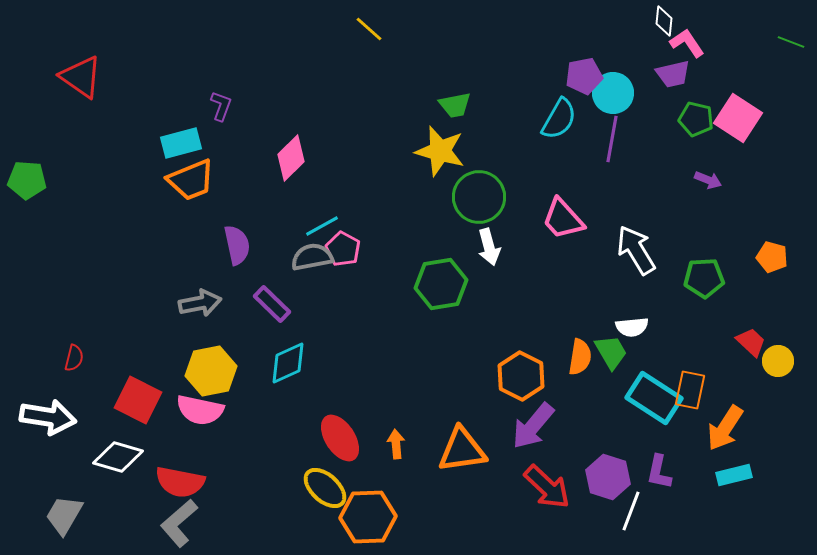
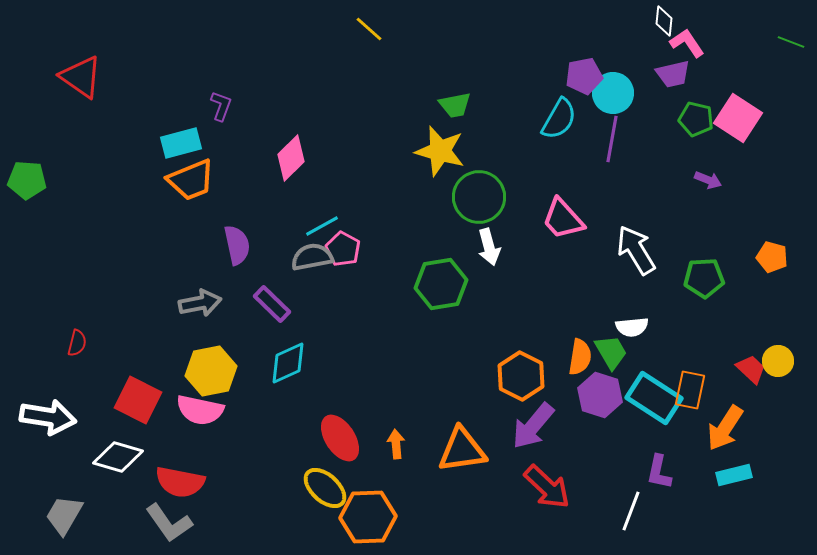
red trapezoid at (751, 342): moved 27 px down
red semicircle at (74, 358): moved 3 px right, 15 px up
purple hexagon at (608, 477): moved 8 px left, 82 px up
gray L-shape at (179, 523): moved 10 px left; rotated 84 degrees counterclockwise
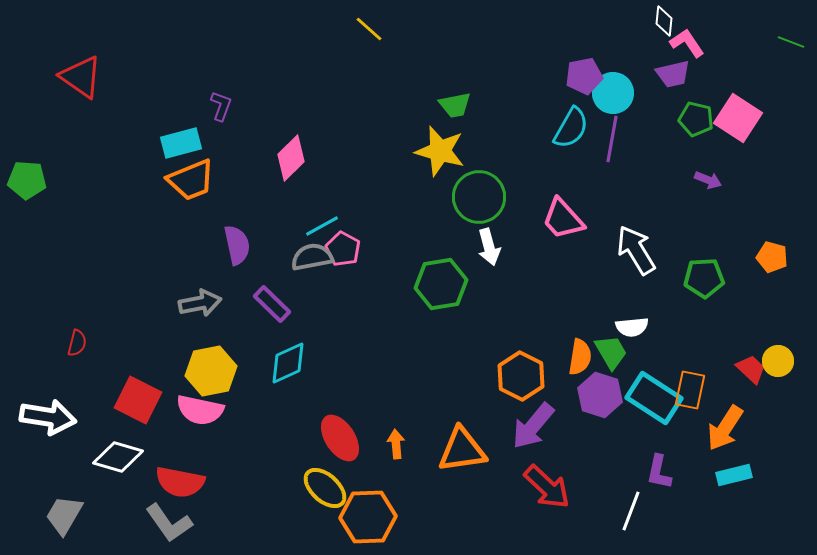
cyan semicircle at (559, 119): moved 12 px right, 9 px down
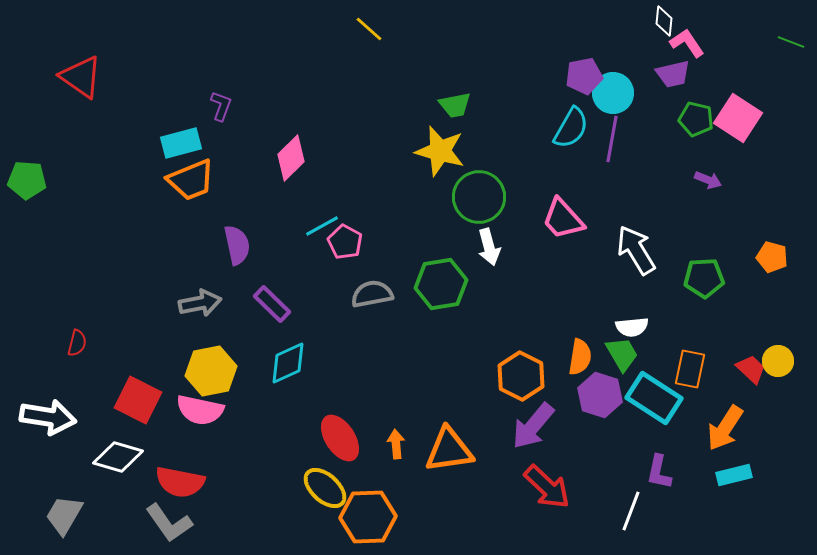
pink pentagon at (343, 249): moved 2 px right, 7 px up
gray semicircle at (312, 257): moved 60 px right, 37 px down
green trapezoid at (611, 352): moved 11 px right, 2 px down
orange rectangle at (690, 390): moved 21 px up
orange triangle at (462, 450): moved 13 px left
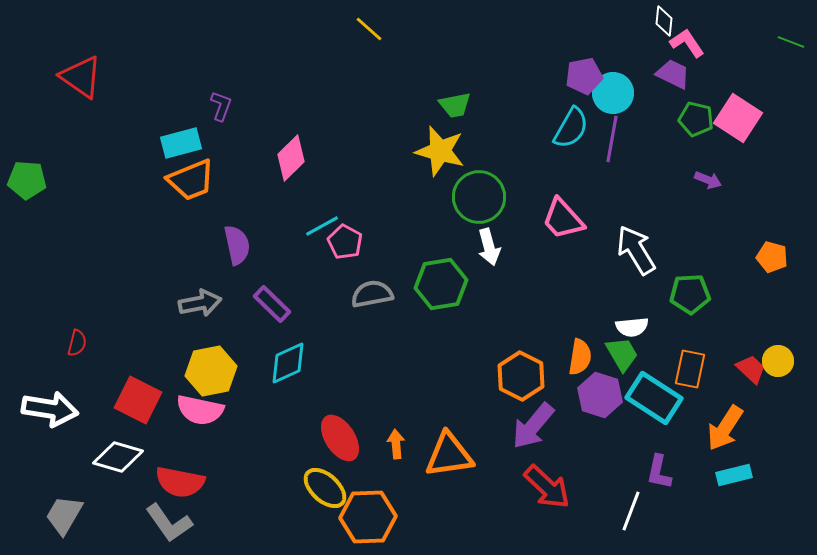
purple trapezoid at (673, 74): rotated 141 degrees counterclockwise
green pentagon at (704, 278): moved 14 px left, 16 px down
white arrow at (48, 417): moved 2 px right, 8 px up
orange triangle at (449, 450): moved 5 px down
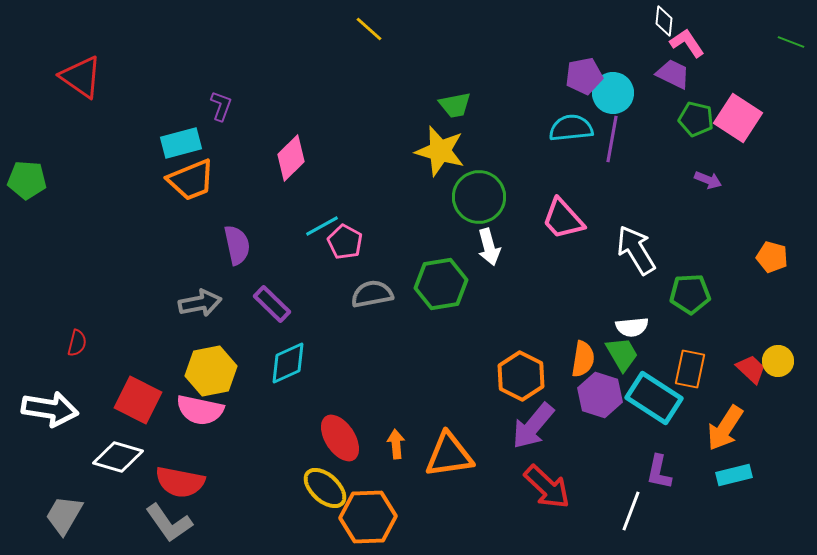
cyan semicircle at (571, 128): rotated 126 degrees counterclockwise
orange semicircle at (580, 357): moved 3 px right, 2 px down
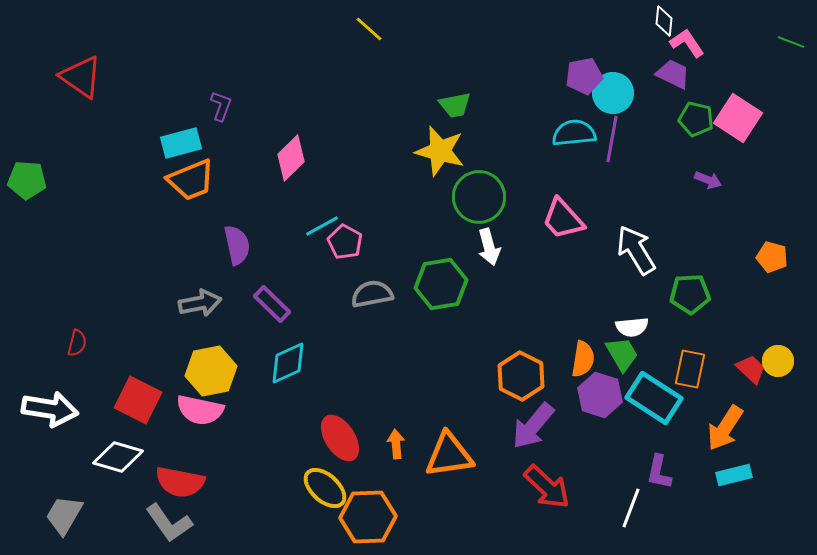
cyan semicircle at (571, 128): moved 3 px right, 5 px down
white line at (631, 511): moved 3 px up
